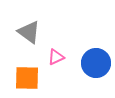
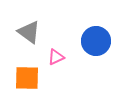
blue circle: moved 22 px up
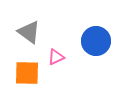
orange square: moved 5 px up
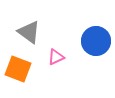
orange square: moved 9 px left, 4 px up; rotated 20 degrees clockwise
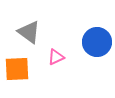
blue circle: moved 1 px right, 1 px down
orange square: moved 1 px left; rotated 24 degrees counterclockwise
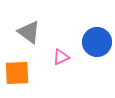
pink triangle: moved 5 px right
orange square: moved 4 px down
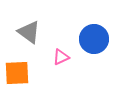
blue circle: moved 3 px left, 3 px up
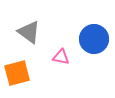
pink triangle: rotated 36 degrees clockwise
orange square: rotated 12 degrees counterclockwise
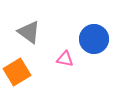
pink triangle: moved 4 px right, 2 px down
orange square: moved 1 px up; rotated 16 degrees counterclockwise
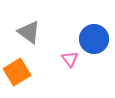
pink triangle: moved 5 px right; rotated 42 degrees clockwise
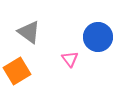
blue circle: moved 4 px right, 2 px up
orange square: moved 1 px up
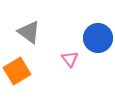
blue circle: moved 1 px down
